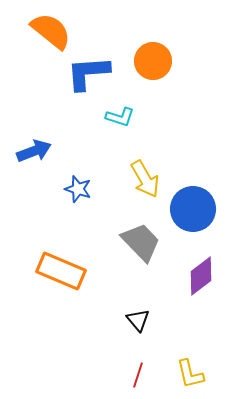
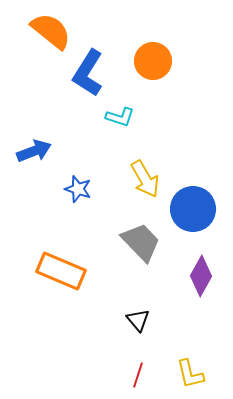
blue L-shape: rotated 54 degrees counterclockwise
purple diamond: rotated 24 degrees counterclockwise
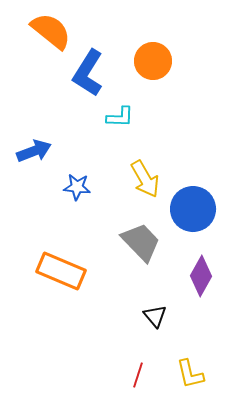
cyan L-shape: rotated 16 degrees counterclockwise
blue star: moved 1 px left, 2 px up; rotated 12 degrees counterclockwise
black triangle: moved 17 px right, 4 px up
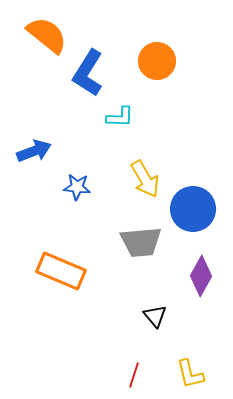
orange semicircle: moved 4 px left, 4 px down
orange circle: moved 4 px right
gray trapezoid: rotated 129 degrees clockwise
red line: moved 4 px left
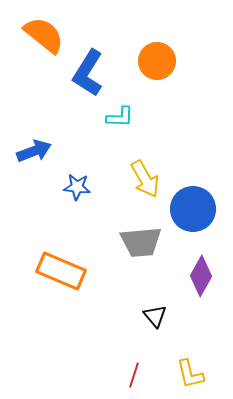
orange semicircle: moved 3 px left
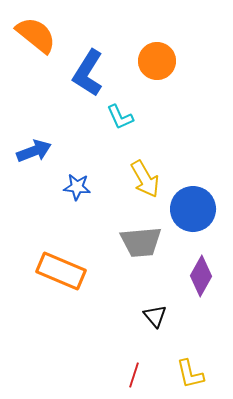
orange semicircle: moved 8 px left
cyan L-shape: rotated 64 degrees clockwise
